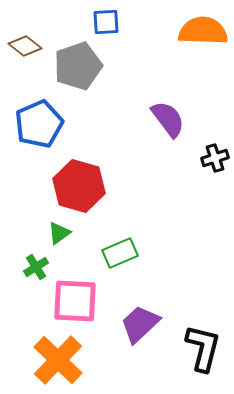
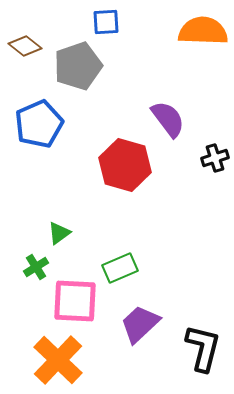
red hexagon: moved 46 px right, 21 px up
green rectangle: moved 15 px down
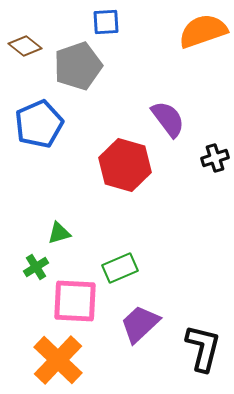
orange semicircle: rotated 21 degrees counterclockwise
green triangle: rotated 20 degrees clockwise
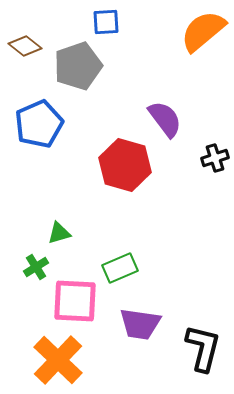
orange semicircle: rotated 21 degrees counterclockwise
purple semicircle: moved 3 px left
purple trapezoid: rotated 129 degrees counterclockwise
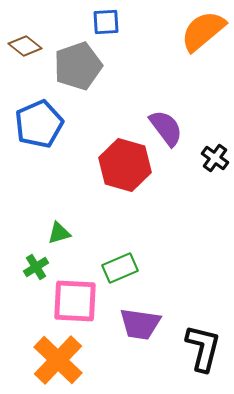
purple semicircle: moved 1 px right, 9 px down
black cross: rotated 36 degrees counterclockwise
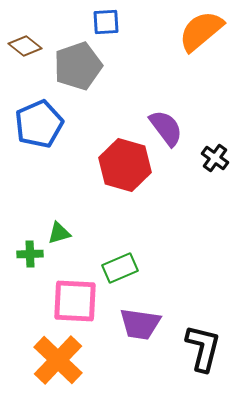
orange semicircle: moved 2 px left
green cross: moved 6 px left, 13 px up; rotated 30 degrees clockwise
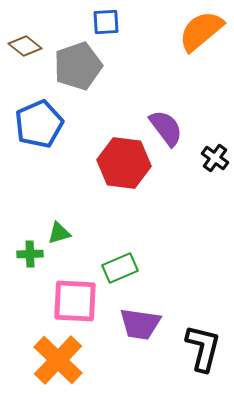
red hexagon: moved 1 px left, 2 px up; rotated 9 degrees counterclockwise
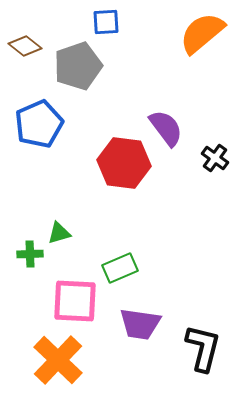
orange semicircle: moved 1 px right, 2 px down
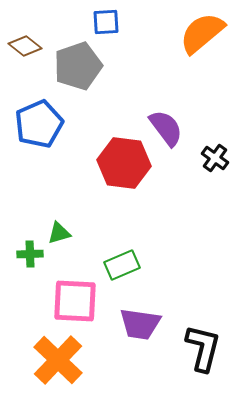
green rectangle: moved 2 px right, 3 px up
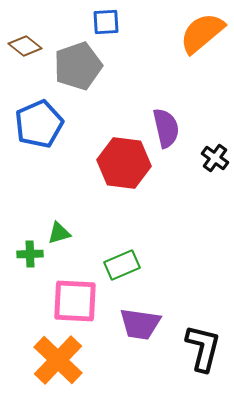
purple semicircle: rotated 24 degrees clockwise
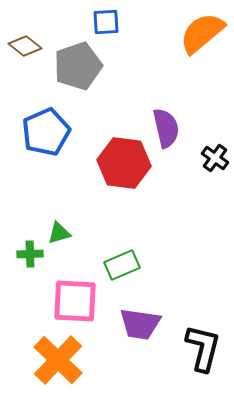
blue pentagon: moved 7 px right, 8 px down
